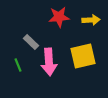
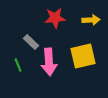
red star: moved 4 px left, 1 px down
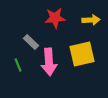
yellow square: moved 1 px left, 2 px up
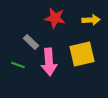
red star: rotated 15 degrees clockwise
green line: rotated 48 degrees counterclockwise
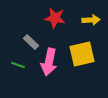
pink arrow: rotated 16 degrees clockwise
